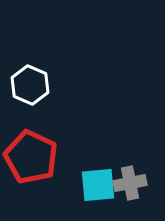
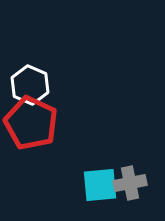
red pentagon: moved 34 px up
cyan square: moved 2 px right
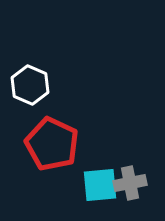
red pentagon: moved 21 px right, 21 px down
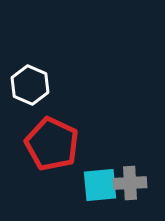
gray cross: rotated 8 degrees clockwise
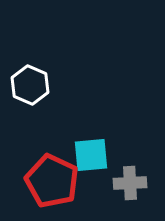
red pentagon: moved 37 px down
cyan square: moved 9 px left, 30 px up
